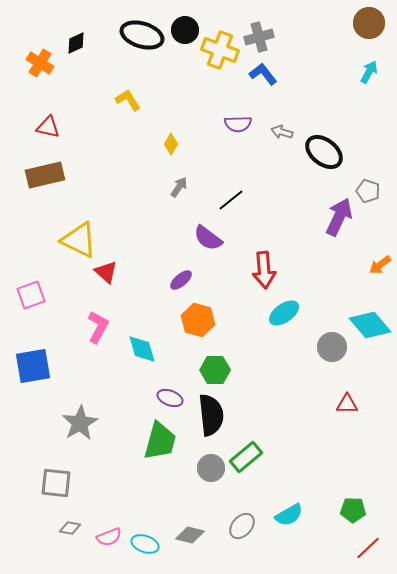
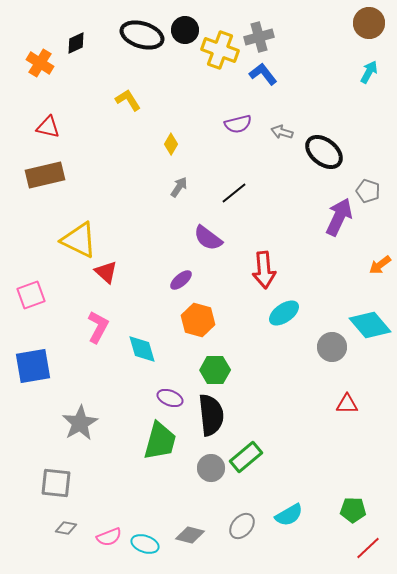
purple semicircle at (238, 124): rotated 12 degrees counterclockwise
black line at (231, 200): moved 3 px right, 7 px up
gray diamond at (70, 528): moved 4 px left
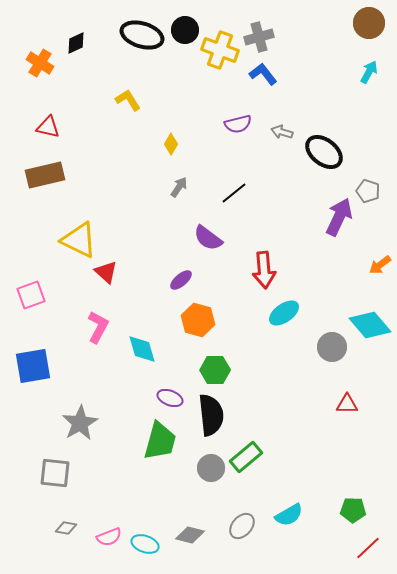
gray square at (56, 483): moved 1 px left, 10 px up
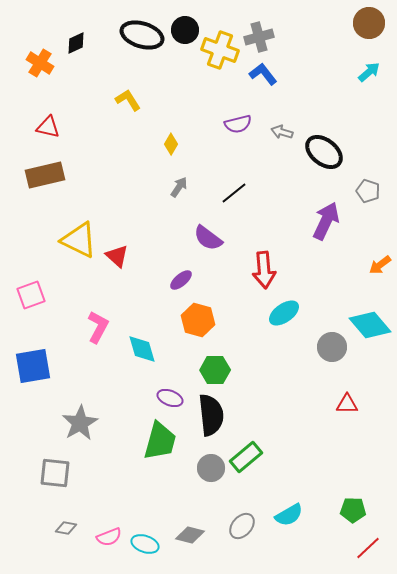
cyan arrow at (369, 72): rotated 20 degrees clockwise
purple arrow at (339, 217): moved 13 px left, 4 px down
red triangle at (106, 272): moved 11 px right, 16 px up
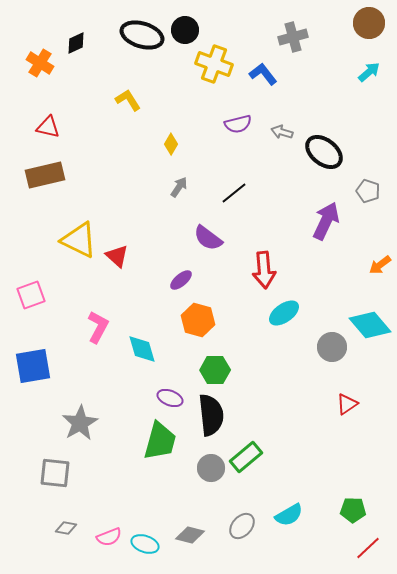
gray cross at (259, 37): moved 34 px right
yellow cross at (220, 50): moved 6 px left, 14 px down
red triangle at (347, 404): rotated 35 degrees counterclockwise
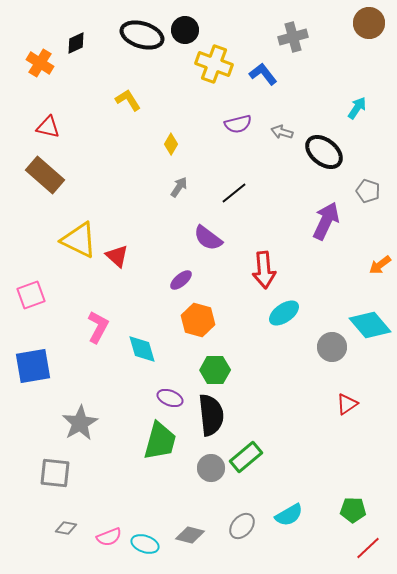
cyan arrow at (369, 72): moved 12 px left, 36 px down; rotated 15 degrees counterclockwise
brown rectangle at (45, 175): rotated 54 degrees clockwise
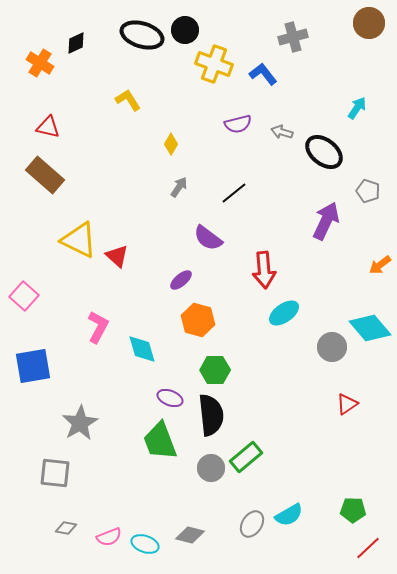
pink square at (31, 295): moved 7 px left, 1 px down; rotated 28 degrees counterclockwise
cyan diamond at (370, 325): moved 3 px down
green trapezoid at (160, 441): rotated 144 degrees clockwise
gray ellipse at (242, 526): moved 10 px right, 2 px up; rotated 8 degrees counterclockwise
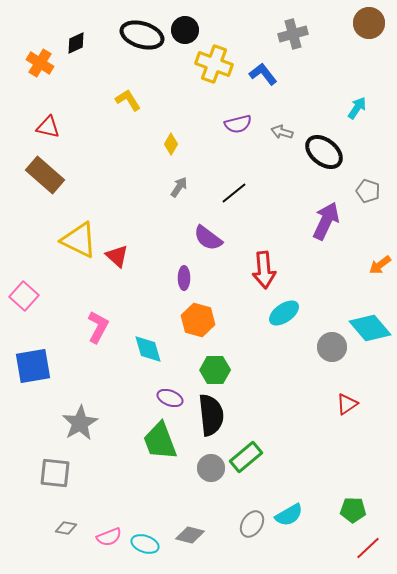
gray cross at (293, 37): moved 3 px up
purple ellipse at (181, 280): moved 3 px right, 2 px up; rotated 50 degrees counterclockwise
cyan diamond at (142, 349): moved 6 px right
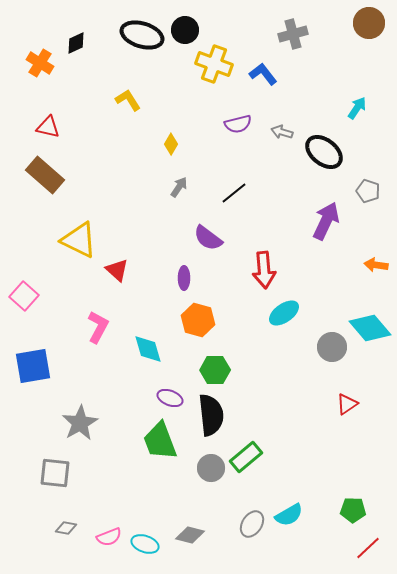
red triangle at (117, 256): moved 14 px down
orange arrow at (380, 265): moved 4 px left; rotated 45 degrees clockwise
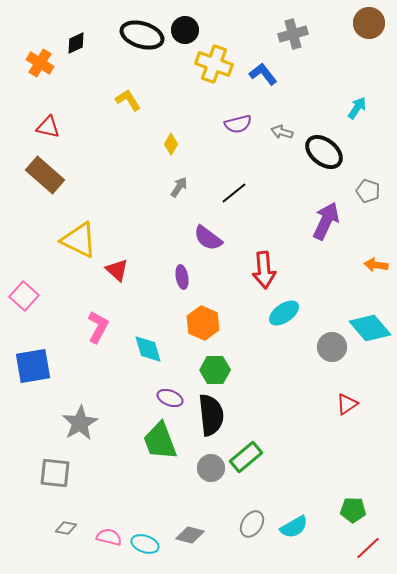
purple ellipse at (184, 278): moved 2 px left, 1 px up; rotated 10 degrees counterclockwise
orange hexagon at (198, 320): moved 5 px right, 3 px down; rotated 8 degrees clockwise
cyan semicircle at (289, 515): moved 5 px right, 12 px down
pink semicircle at (109, 537): rotated 145 degrees counterclockwise
